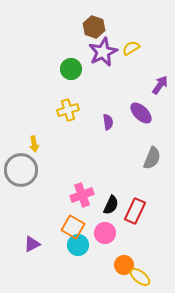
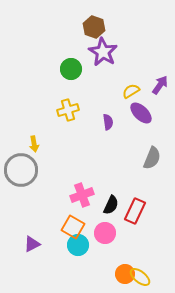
yellow semicircle: moved 43 px down
purple star: rotated 16 degrees counterclockwise
orange circle: moved 1 px right, 9 px down
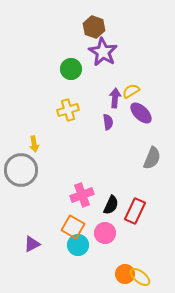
purple arrow: moved 45 px left, 13 px down; rotated 30 degrees counterclockwise
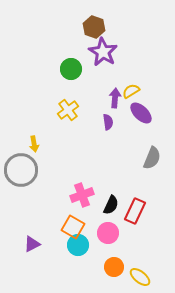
yellow cross: rotated 20 degrees counterclockwise
pink circle: moved 3 px right
orange circle: moved 11 px left, 7 px up
